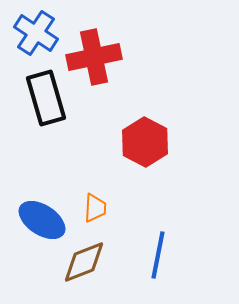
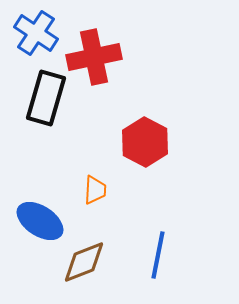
black rectangle: rotated 32 degrees clockwise
orange trapezoid: moved 18 px up
blue ellipse: moved 2 px left, 1 px down
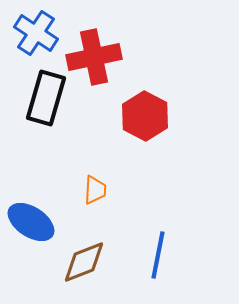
red hexagon: moved 26 px up
blue ellipse: moved 9 px left, 1 px down
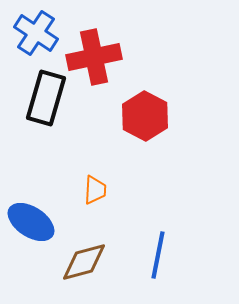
brown diamond: rotated 6 degrees clockwise
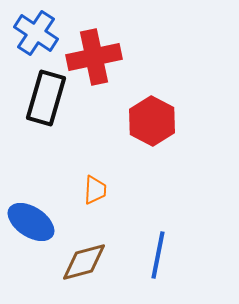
red hexagon: moved 7 px right, 5 px down
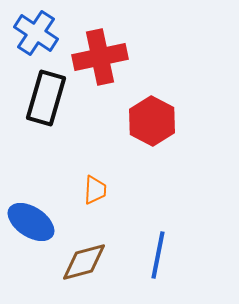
red cross: moved 6 px right
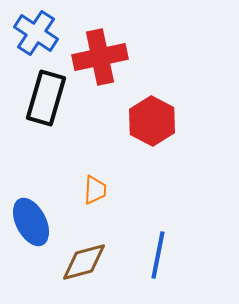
blue ellipse: rotated 30 degrees clockwise
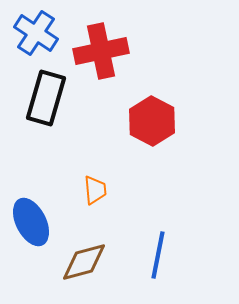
red cross: moved 1 px right, 6 px up
orange trapezoid: rotated 8 degrees counterclockwise
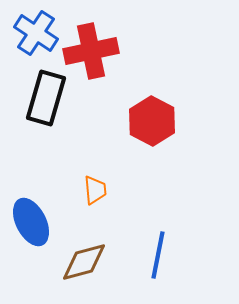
red cross: moved 10 px left
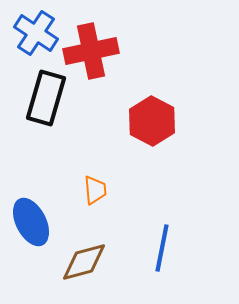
blue line: moved 4 px right, 7 px up
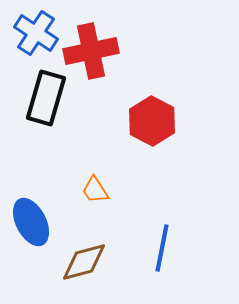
orange trapezoid: rotated 152 degrees clockwise
